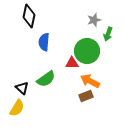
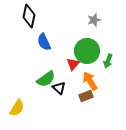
green arrow: moved 27 px down
blue semicircle: rotated 30 degrees counterclockwise
red triangle: moved 1 px right, 1 px down; rotated 48 degrees counterclockwise
orange arrow: rotated 30 degrees clockwise
black triangle: moved 37 px right
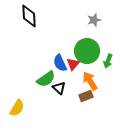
black diamond: rotated 15 degrees counterclockwise
blue semicircle: moved 16 px right, 21 px down
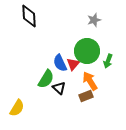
green semicircle: rotated 24 degrees counterclockwise
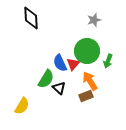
black diamond: moved 2 px right, 2 px down
yellow semicircle: moved 5 px right, 2 px up
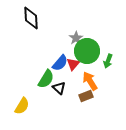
gray star: moved 18 px left, 18 px down; rotated 16 degrees counterclockwise
blue semicircle: rotated 114 degrees counterclockwise
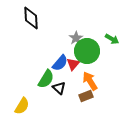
green arrow: moved 4 px right, 22 px up; rotated 80 degrees counterclockwise
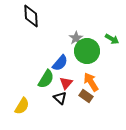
black diamond: moved 2 px up
red triangle: moved 7 px left, 19 px down
orange arrow: moved 1 px right, 1 px down
black triangle: moved 1 px right, 10 px down
brown rectangle: rotated 56 degrees clockwise
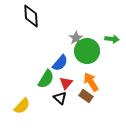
green arrow: rotated 24 degrees counterclockwise
yellow semicircle: rotated 12 degrees clockwise
